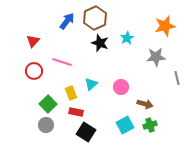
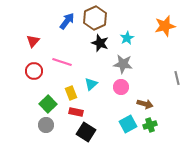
gray star: moved 33 px left, 7 px down; rotated 12 degrees clockwise
cyan square: moved 3 px right, 1 px up
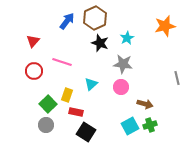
yellow rectangle: moved 4 px left, 2 px down; rotated 40 degrees clockwise
cyan square: moved 2 px right, 2 px down
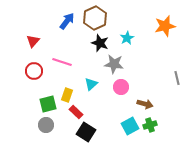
gray star: moved 9 px left
green square: rotated 30 degrees clockwise
red rectangle: rotated 32 degrees clockwise
